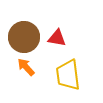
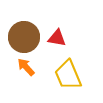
yellow trapezoid: rotated 16 degrees counterclockwise
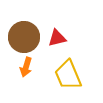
red triangle: rotated 24 degrees counterclockwise
orange arrow: rotated 120 degrees counterclockwise
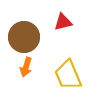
red triangle: moved 6 px right, 16 px up
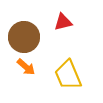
orange arrow: rotated 66 degrees counterclockwise
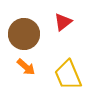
red triangle: rotated 24 degrees counterclockwise
brown circle: moved 3 px up
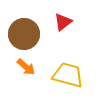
yellow trapezoid: rotated 128 degrees clockwise
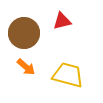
red triangle: moved 1 px left, 1 px up; rotated 24 degrees clockwise
brown circle: moved 1 px up
